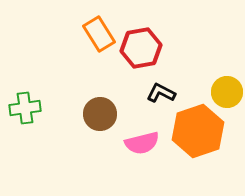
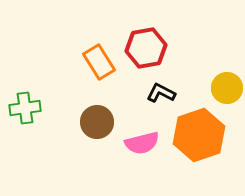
orange rectangle: moved 28 px down
red hexagon: moved 5 px right
yellow circle: moved 4 px up
brown circle: moved 3 px left, 8 px down
orange hexagon: moved 1 px right, 4 px down
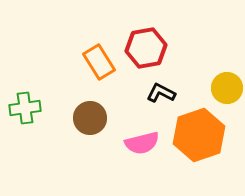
brown circle: moved 7 px left, 4 px up
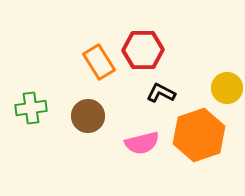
red hexagon: moved 3 px left, 2 px down; rotated 9 degrees clockwise
green cross: moved 6 px right
brown circle: moved 2 px left, 2 px up
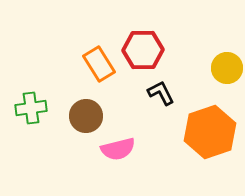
orange rectangle: moved 2 px down
yellow circle: moved 20 px up
black L-shape: rotated 36 degrees clockwise
brown circle: moved 2 px left
orange hexagon: moved 11 px right, 3 px up
pink semicircle: moved 24 px left, 6 px down
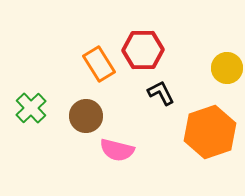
green cross: rotated 36 degrees counterclockwise
pink semicircle: moved 1 px left, 1 px down; rotated 28 degrees clockwise
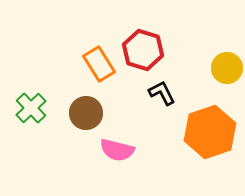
red hexagon: rotated 18 degrees clockwise
black L-shape: moved 1 px right
brown circle: moved 3 px up
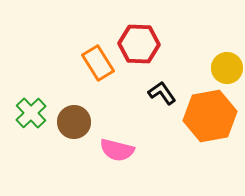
red hexagon: moved 4 px left, 6 px up; rotated 15 degrees counterclockwise
orange rectangle: moved 1 px left, 1 px up
black L-shape: rotated 8 degrees counterclockwise
green cross: moved 5 px down
brown circle: moved 12 px left, 9 px down
orange hexagon: moved 16 px up; rotated 9 degrees clockwise
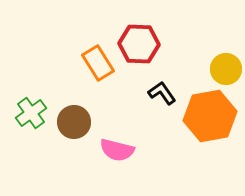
yellow circle: moved 1 px left, 1 px down
green cross: rotated 8 degrees clockwise
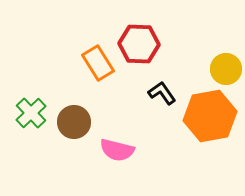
green cross: rotated 8 degrees counterclockwise
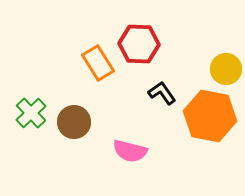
orange hexagon: rotated 21 degrees clockwise
pink semicircle: moved 13 px right, 1 px down
